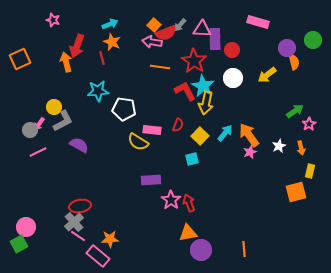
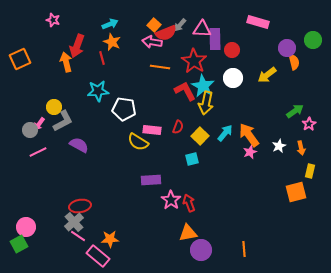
red semicircle at (178, 125): moved 2 px down
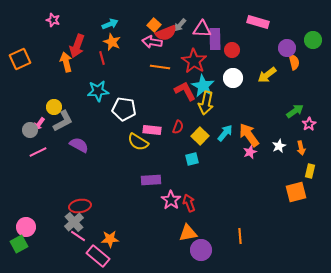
orange line at (244, 249): moved 4 px left, 13 px up
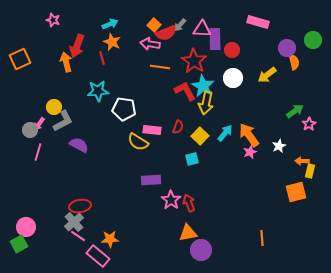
pink arrow at (152, 42): moved 2 px left, 2 px down
orange arrow at (301, 148): moved 1 px right, 13 px down; rotated 104 degrees clockwise
pink line at (38, 152): rotated 48 degrees counterclockwise
orange line at (240, 236): moved 22 px right, 2 px down
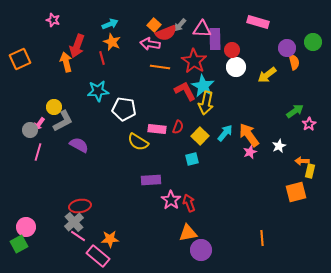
green circle at (313, 40): moved 2 px down
white circle at (233, 78): moved 3 px right, 11 px up
pink rectangle at (152, 130): moved 5 px right, 1 px up
